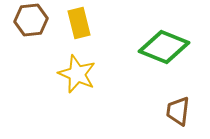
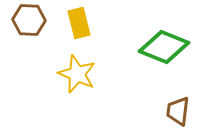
brown hexagon: moved 2 px left; rotated 8 degrees clockwise
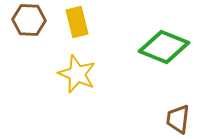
yellow rectangle: moved 2 px left, 1 px up
brown trapezoid: moved 8 px down
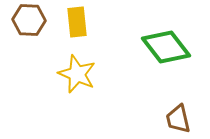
yellow rectangle: rotated 8 degrees clockwise
green diamond: moved 2 px right; rotated 30 degrees clockwise
brown trapezoid: rotated 20 degrees counterclockwise
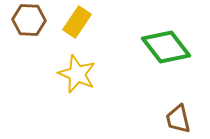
yellow rectangle: rotated 40 degrees clockwise
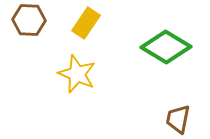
yellow rectangle: moved 9 px right, 1 px down
green diamond: rotated 21 degrees counterclockwise
brown trapezoid: rotated 24 degrees clockwise
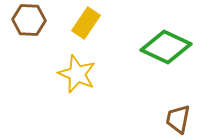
green diamond: rotated 6 degrees counterclockwise
